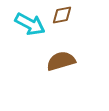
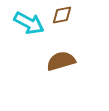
cyan arrow: moved 1 px left, 1 px up
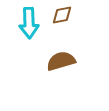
cyan arrow: rotated 60 degrees clockwise
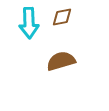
brown diamond: moved 2 px down
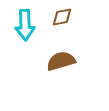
cyan arrow: moved 4 px left, 2 px down
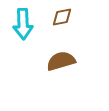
cyan arrow: moved 2 px left, 1 px up
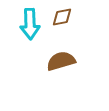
cyan arrow: moved 7 px right
